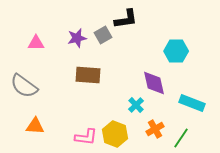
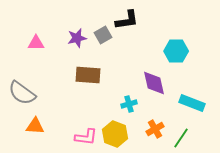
black L-shape: moved 1 px right, 1 px down
gray semicircle: moved 2 px left, 7 px down
cyan cross: moved 7 px left, 1 px up; rotated 28 degrees clockwise
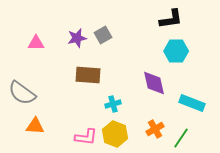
black L-shape: moved 44 px right, 1 px up
cyan cross: moved 16 px left
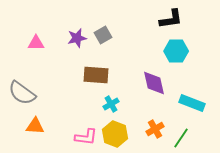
brown rectangle: moved 8 px right
cyan cross: moved 2 px left; rotated 14 degrees counterclockwise
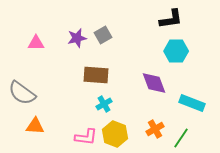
purple diamond: rotated 8 degrees counterclockwise
cyan cross: moved 7 px left
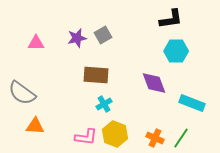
orange cross: moved 9 px down; rotated 36 degrees counterclockwise
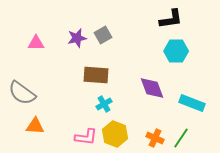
purple diamond: moved 2 px left, 5 px down
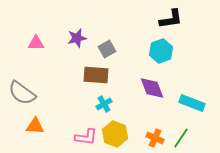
gray square: moved 4 px right, 14 px down
cyan hexagon: moved 15 px left; rotated 20 degrees counterclockwise
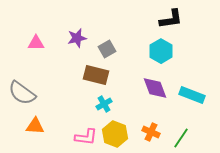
cyan hexagon: rotated 10 degrees counterclockwise
brown rectangle: rotated 10 degrees clockwise
purple diamond: moved 3 px right
cyan rectangle: moved 8 px up
orange cross: moved 4 px left, 6 px up
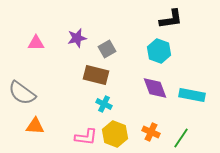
cyan hexagon: moved 2 px left; rotated 10 degrees counterclockwise
cyan rectangle: rotated 10 degrees counterclockwise
cyan cross: rotated 35 degrees counterclockwise
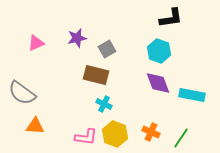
black L-shape: moved 1 px up
pink triangle: rotated 24 degrees counterclockwise
purple diamond: moved 3 px right, 5 px up
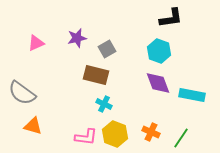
orange triangle: moved 2 px left; rotated 12 degrees clockwise
